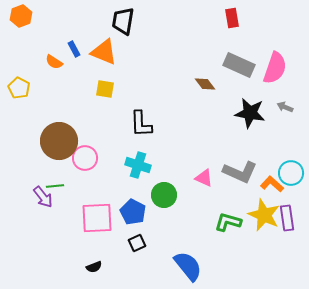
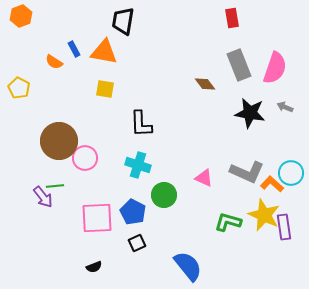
orange triangle: rotated 12 degrees counterclockwise
gray rectangle: rotated 44 degrees clockwise
gray L-shape: moved 7 px right
purple rectangle: moved 3 px left, 9 px down
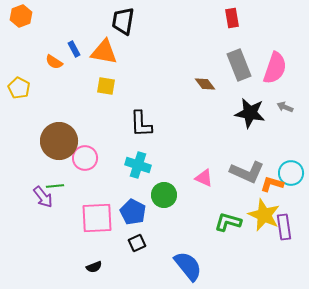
yellow square: moved 1 px right, 3 px up
orange L-shape: rotated 25 degrees counterclockwise
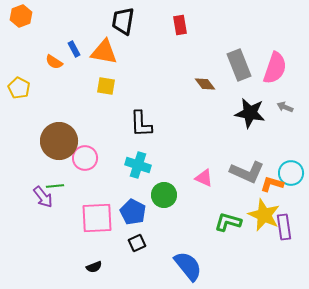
red rectangle: moved 52 px left, 7 px down
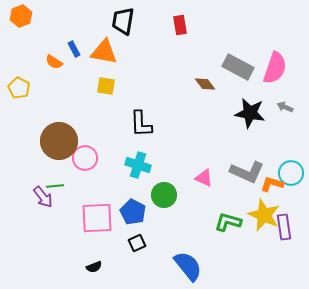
gray rectangle: moved 1 px left, 2 px down; rotated 40 degrees counterclockwise
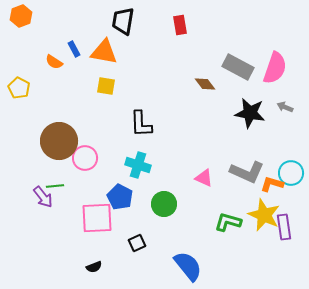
green circle: moved 9 px down
blue pentagon: moved 13 px left, 15 px up
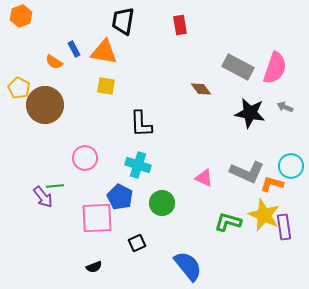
brown diamond: moved 4 px left, 5 px down
brown circle: moved 14 px left, 36 px up
cyan circle: moved 7 px up
green circle: moved 2 px left, 1 px up
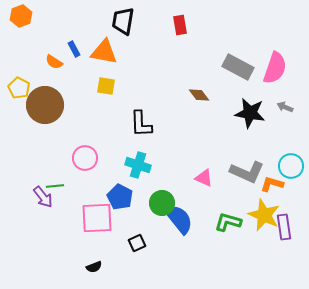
brown diamond: moved 2 px left, 6 px down
blue semicircle: moved 9 px left, 47 px up
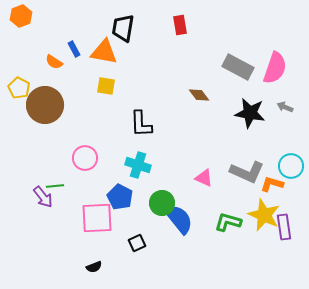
black trapezoid: moved 7 px down
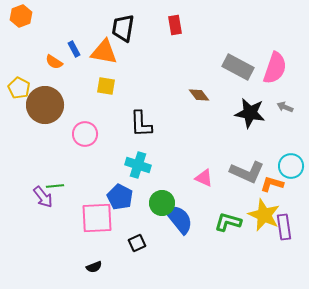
red rectangle: moved 5 px left
pink circle: moved 24 px up
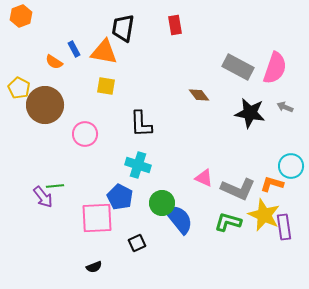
gray L-shape: moved 9 px left, 17 px down
